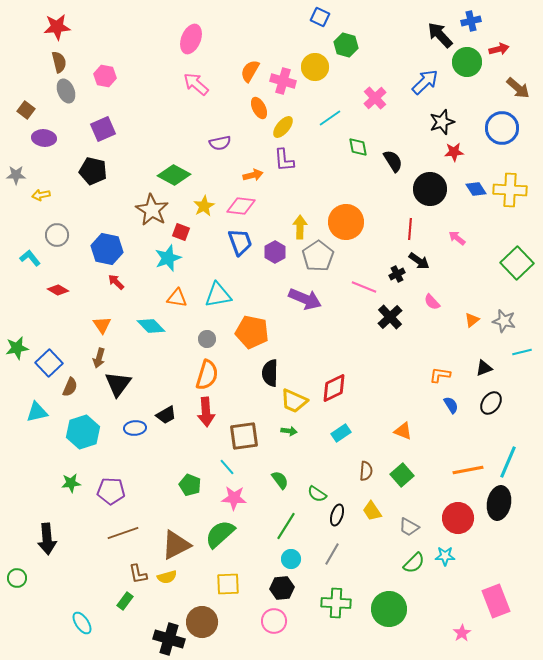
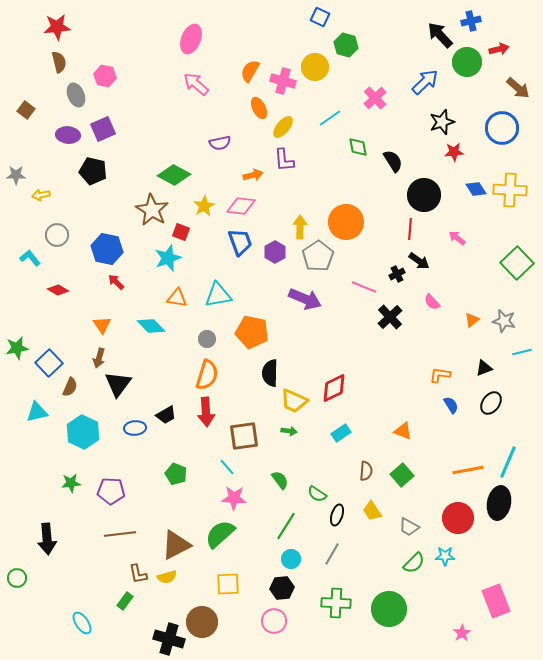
gray ellipse at (66, 91): moved 10 px right, 4 px down
purple ellipse at (44, 138): moved 24 px right, 3 px up
black circle at (430, 189): moved 6 px left, 6 px down
cyan hexagon at (83, 432): rotated 16 degrees counterclockwise
green pentagon at (190, 485): moved 14 px left, 11 px up
brown line at (123, 533): moved 3 px left, 1 px down; rotated 12 degrees clockwise
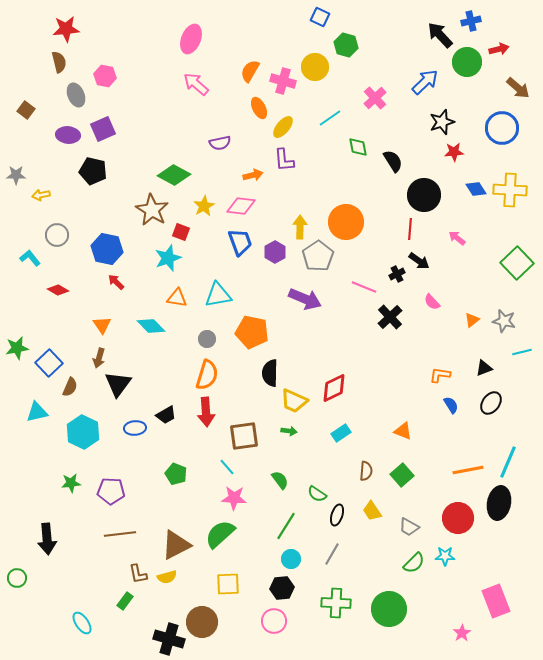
red star at (57, 27): moved 9 px right, 2 px down
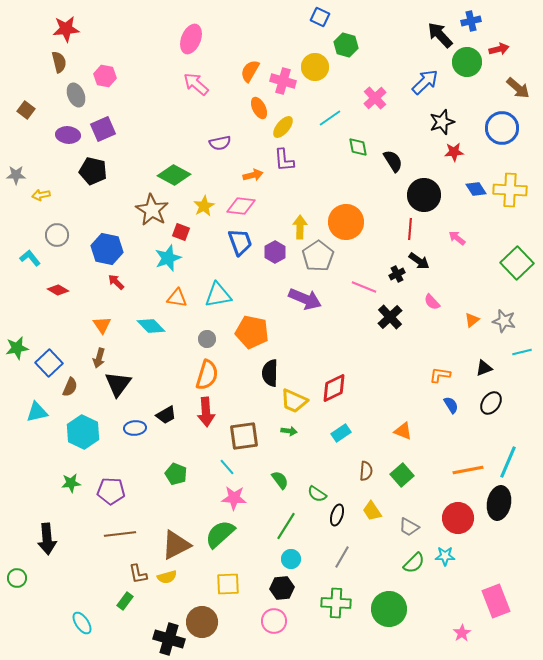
gray line at (332, 554): moved 10 px right, 3 px down
